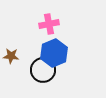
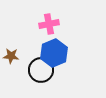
black circle: moved 2 px left
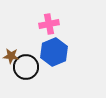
blue hexagon: moved 1 px up
black circle: moved 15 px left, 3 px up
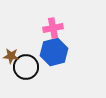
pink cross: moved 4 px right, 4 px down
blue hexagon: rotated 8 degrees clockwise
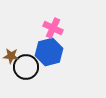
pink cross: rotated 36 degrees clockwise
blue hexagon: moved 5 px left
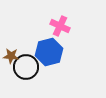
pink cross: moved 7 px right, 2 px up
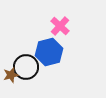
pink cross: rotated 18 degrees clockwise
brown star: moved 19 px down; rotated 21 degrees counterclockwise
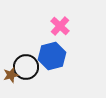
blue hexagon: moved 3 px right, 4 px down
